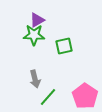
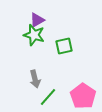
green star: rotated 15 degrees clockwise
pink pentagon: moved 2 px left
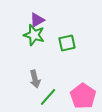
green square: moved 3 px right, 3 px up
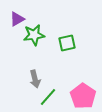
purple triangle: moved 20 px left, 1 px up
green star: rotated 25 degrees counterclockwise
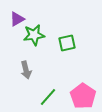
gray arrow: moved 9 px left, 9 px up
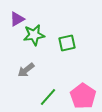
gray arrow: rotated 66 degrees clockwise
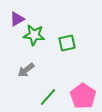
green star: rotated 15 degrees clockwise
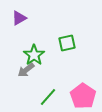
purple triangle: moved 2 px right, 1 px up
green star: moved 20 px down; rotated 30 degrees clockwise
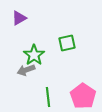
gray arrow: rotated 18 degrees clockwise
green line: rotated 48 degrees counterclockwise
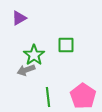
green square: moved 1 px left, 2 px down; rotated 12 degrees clockwise
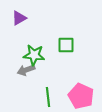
green star: rotated 30 degrees counterclockwise
pink pentagon: moved 2 px left; rotated 10 degrees counterclockwise
